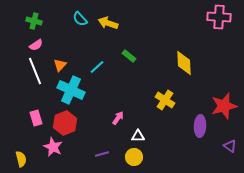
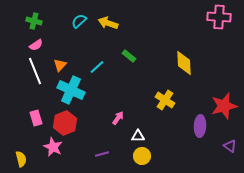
cyan semicircle: moved 1 px left, 2 px down; rotated 91 degrees clockwise
yellow circle: moved 8 px right, 1 px up
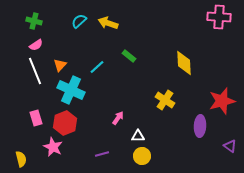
red star: moved 2 px left, 5 px up
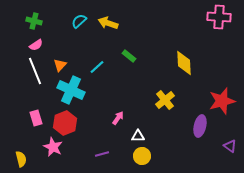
yellow cross: rotated 18 degrees clockwise
purple ellipse: rotated 10 degrees clockwise
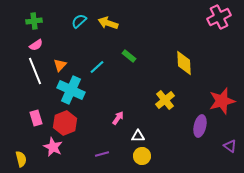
pink cross: rotated 30 degrees counterclockwise
green cross: rotated 21 degrees counterclockwise
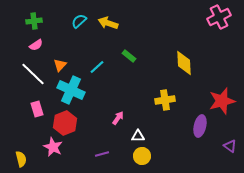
white line: moved 2 px left, 3 px down; rotated 24 degrees counterclockwise
yellow cross: rotated 30 degrees clockwise
pink rectangle: moved 1 px right, 9 px up
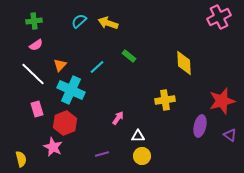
purple triangle: moved 11 px up
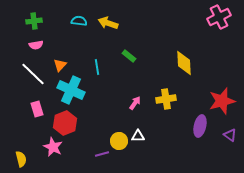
cyan semicircle: rotated 49 degrees clockwise
pink semicircle: rotated 24 degrees clockwise
cyan line: rotated 56 degrees counterclockwise
yellow cross: moved 1 px right, 1 px up
pink arrow: moved 17 px right, 15 px up
yellow circle: moved 23 px left, 15 px up
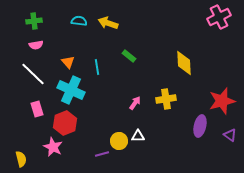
orange triangle: moved 8 px right, 3 px up; rotated 24 degrees counterclockwise
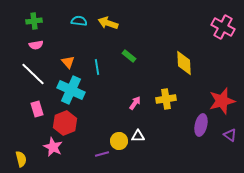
pink cross: moved 4 px right, 10 px down; rotated 35 degrees counterclockwise
purple ellipse: moved 1 px right, 1 px up
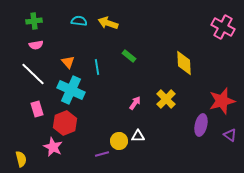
yellow cross: rotated 36 degrees counterclockwise
